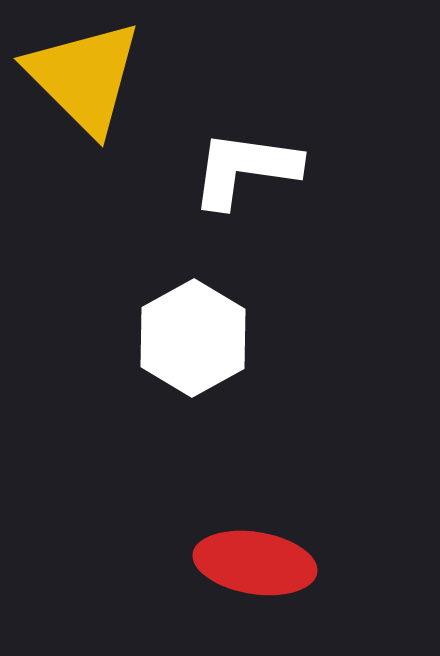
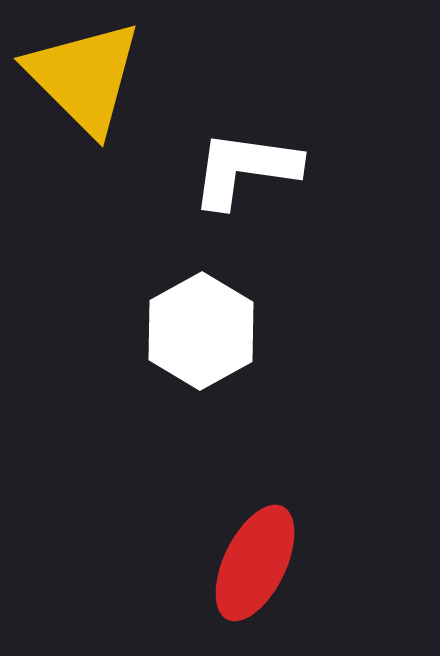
white hexagon: moved 8 px right, 7 px up
red ellipse: rotated 73 degrees counterclockwise
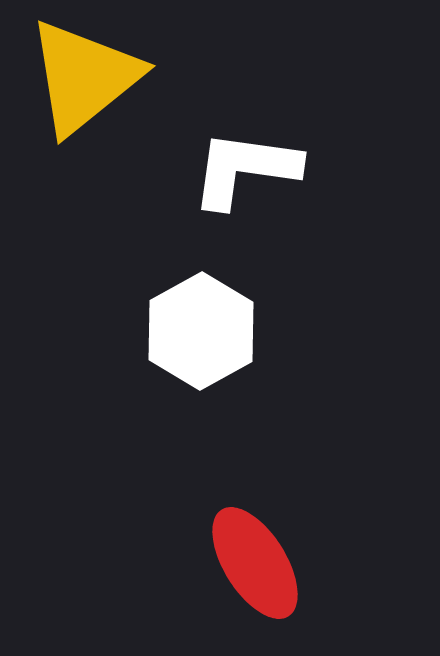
yellow triangle: rotated 36 degrees clockwise
red ellipse: rotated 58 degrees counterclockwise
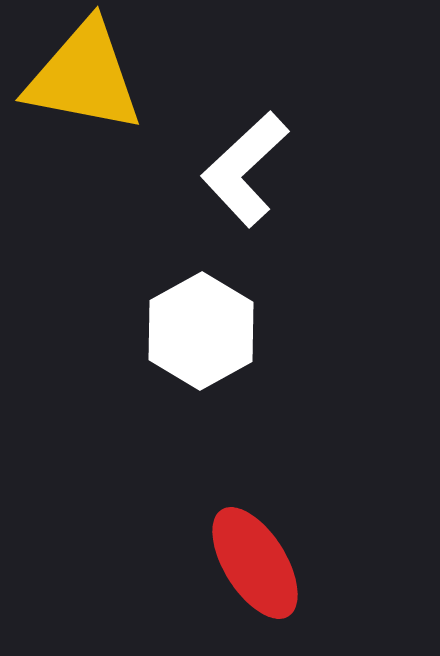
yellow triangle: rotated 50 degrees clockwise
white L-shape: rotated 51 degrees counterclockwise
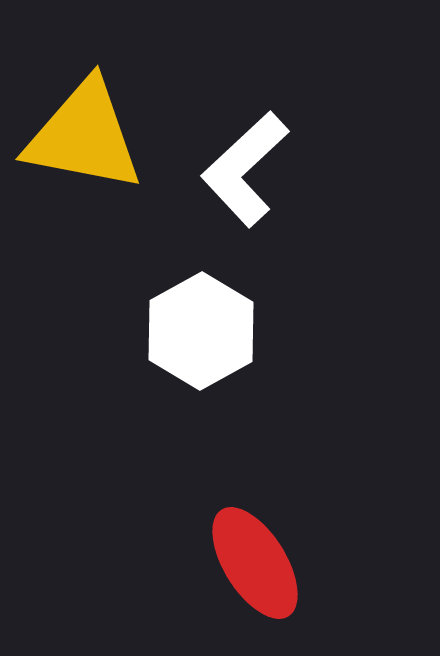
yellow triangle: moved 59 px down
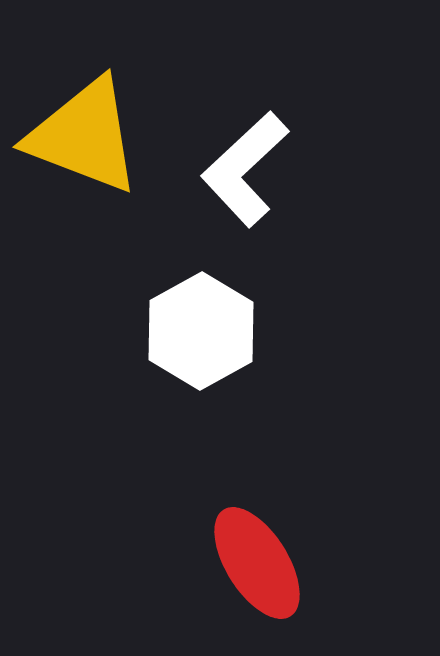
yellow triangle: rotated 10 degrees clockwise
red ellipse: moved 2 px right
